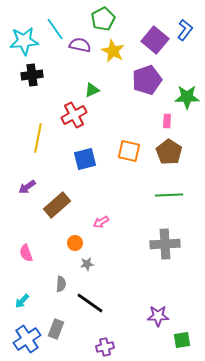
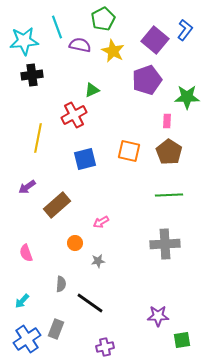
cyan line: moved 2 px right, 2 px up; rotated 15 degrees clockwise
gray star: moved 11 px right, 3 px up
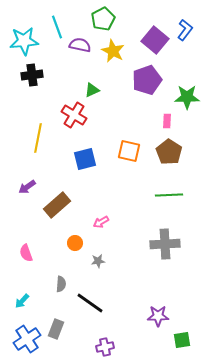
red cross: rotated 30 degrees counterclockwise
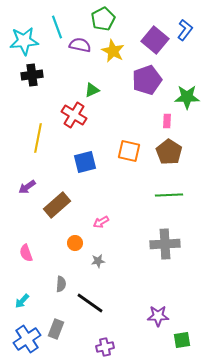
blue square: moved 3 px down
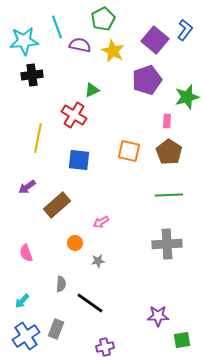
green star: rotated 15 degrees counterclockwise
blue square: moved 6 px left, 2 px up; rotated 20 degrees clockwise
gray cross: moved 2 px right
blue cross: moved 1 px left, 3 px up
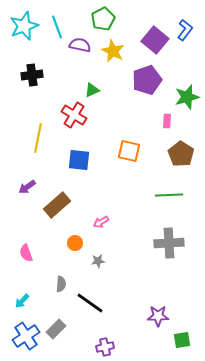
cyan star: moved 15 px up; rotated 16 degrees counterclockwise
brown pentagon: moved 12 px right, 2 px down
gray cross: moved 2 px right, 1 px up
gray rectangle: rotated 24 degrees clockwise
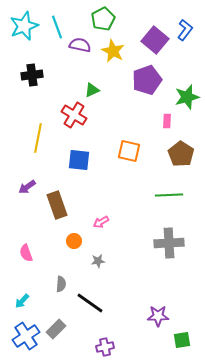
brown rectangle: rotated 68 degrees counterclockwise
orange circle: moved 1 px left, 2 px up
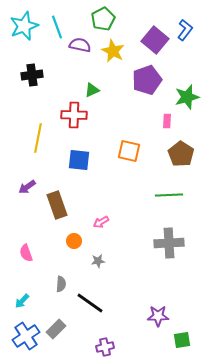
red cross: rotated 30 degrees counterclockwise
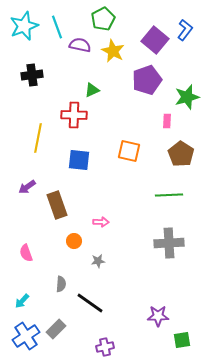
pink arrow: rotated 147 degrees counterclockwise
